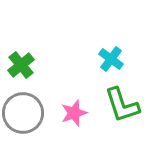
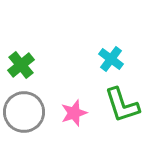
gray circle: moved 1 px right, 1 px up
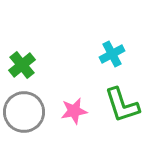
cyan cross: moved 1 px right, 5 px up; rotated 25 degrees clockwise
green cross: moved 1 px right
pink star: moved 2 px up; rotated 8 degrees clockwise
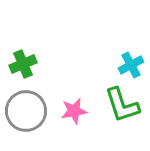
cyan cross: moved 19 px right, 11 px down
green cross: moved 1 px right, 1 px up; rotated 16 degrees clockwise
gray circle: moved 2 px right, 1 px up
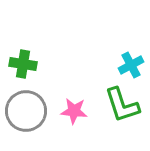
green cross: rotated 32 degrees clockwise
pink star: rotated 16 degrees clockwise
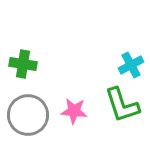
gray circle: moved 2 px right, 4 px down
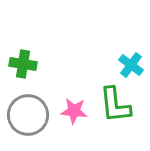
cyan cross: rotated 25 degrees counterclockwise
green L-shape: moved 7 px left; rotated 12 degrees clockwise
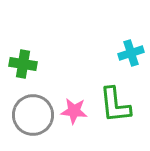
cyan cross: moved 12 px up; rotated 35 degrees clockwise
gray circle: moved 5 px right
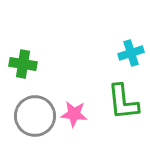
green L-shape: moved 8 px right, 3 px up
pink star: moved 3 px down
gray circle: moved 2 px right, 1 px down
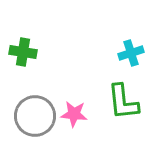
green cross: moved 12 px up
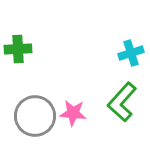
green cross: moved 5 px left, 3 px up; rotated 12 degrees counterclockwise
green L-shape: moved 1 px left; rotated 48 degrees clockwise
pink star: moved 1 px left, 1 px up
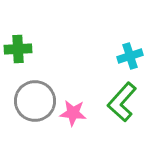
cyan cross: moved 1 px left, 3 px down
gray circle: moved 15 px up
